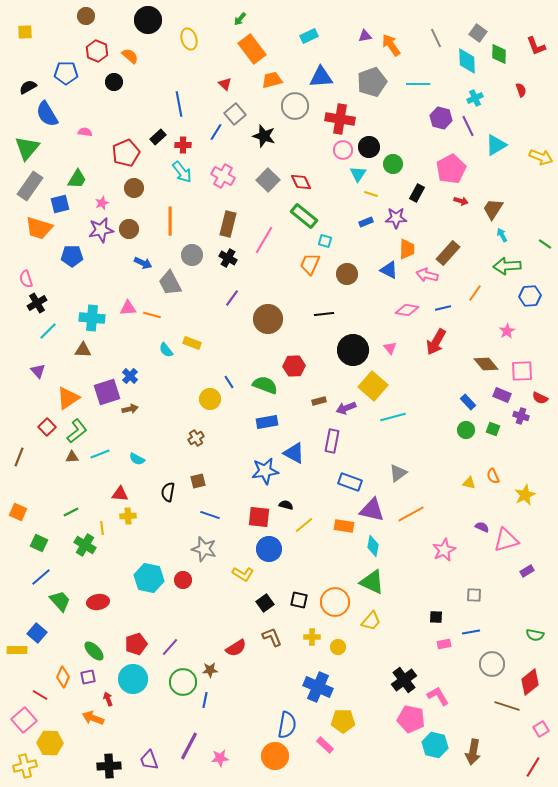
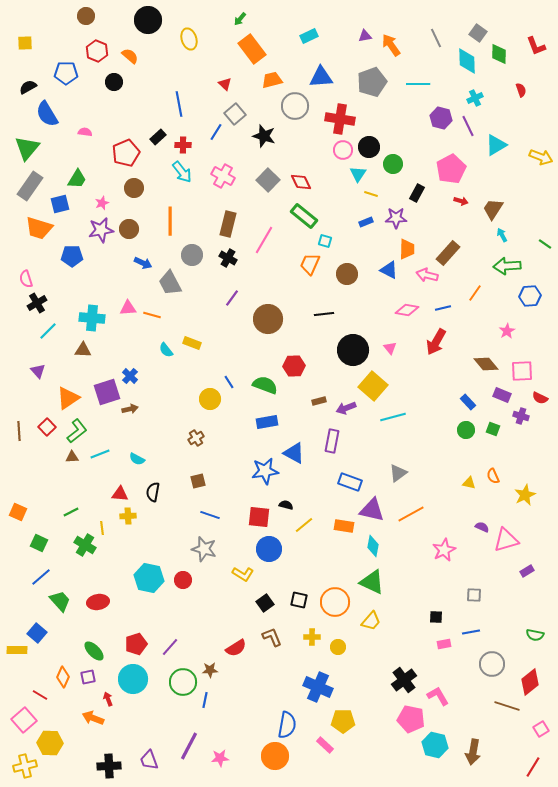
yellow square at (25, 32): moved 11 px down
brown line at (19, 457): moved 26 px up; rotated 24 degrees counterclockwise
black semicircle at (168, 492): moved 15 px left
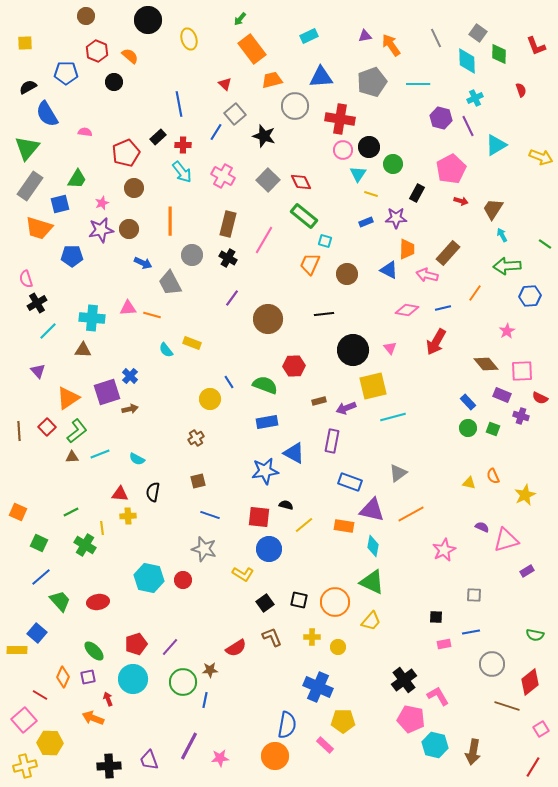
yellow square at (373, 386): rotated 36 degrees clockwise
green circle at (466, 430): moved 2 px right, 2 px up
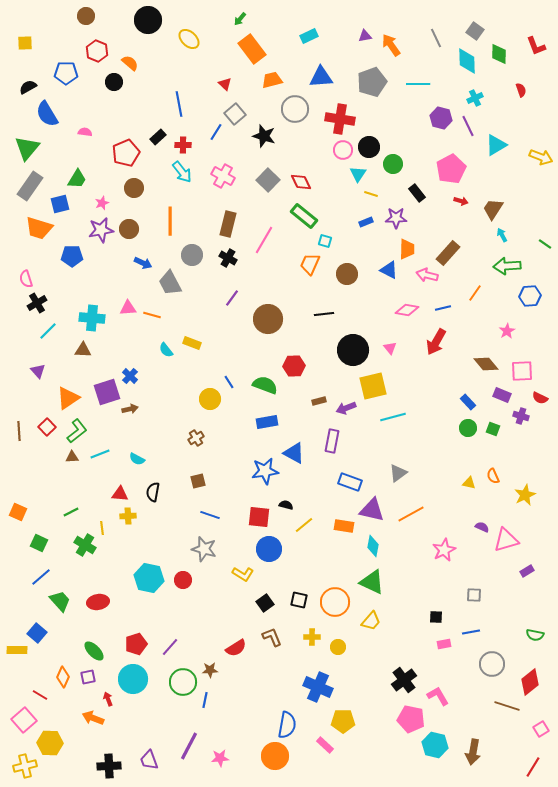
gray square at (478, 33): moved 3 px left, 2 px up
yellow ellipse at (189, 39): rotated 30 degrees counterclockwise
orange semicircle at (130, 56): moved 7 px down
gray circle at (295, 106): moved 3 px down
black rectangle at (417, 193): rotated 66 degrees counterclockwise
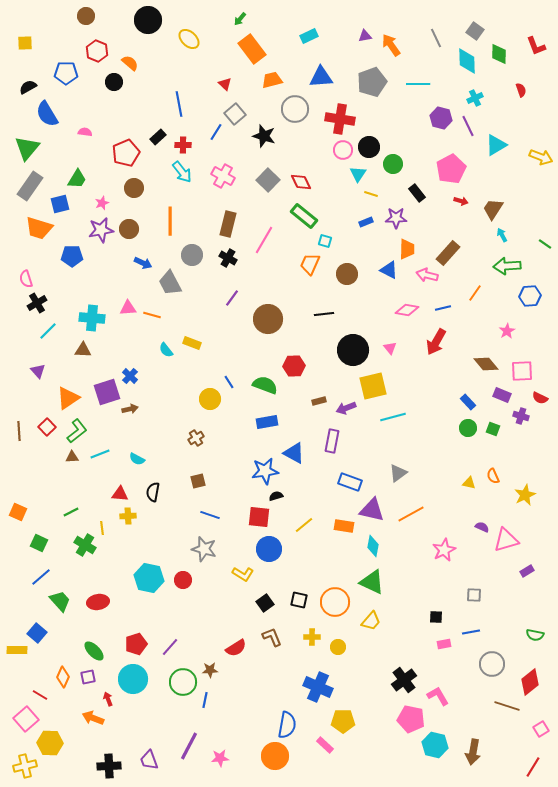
black semicircle at (286, 505): moved 10 px left, 9 px up; rotated 32 degrees counterclockwise
pink square at (24, 720): moved 2 px right, 1 px up
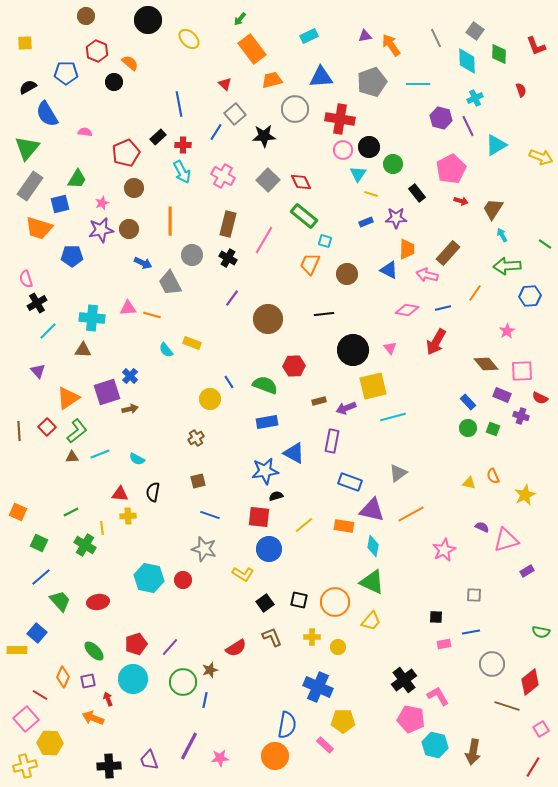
black star at (264, 136): rotated 20 degrees counterclockwise
cyan arrow at (182, 172): rotated 10 degrees clockwise
green semicircle at (535, 635): moved 6 px right, 3 px up
brown star at (210, 670): rotated 14 degrees counterclockwise
purple square at (88, 677): moved 4 px down
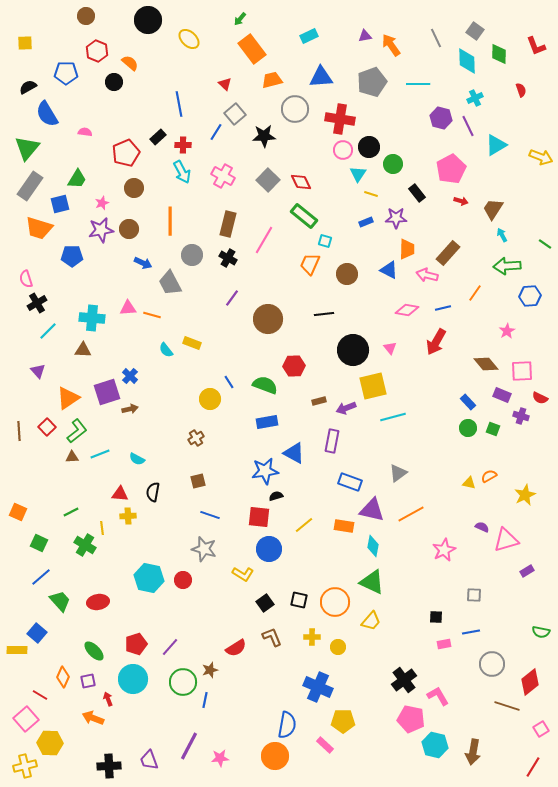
orange semicircle at (493, 476): moved 4 px left; rotated 84 degrees clockwise
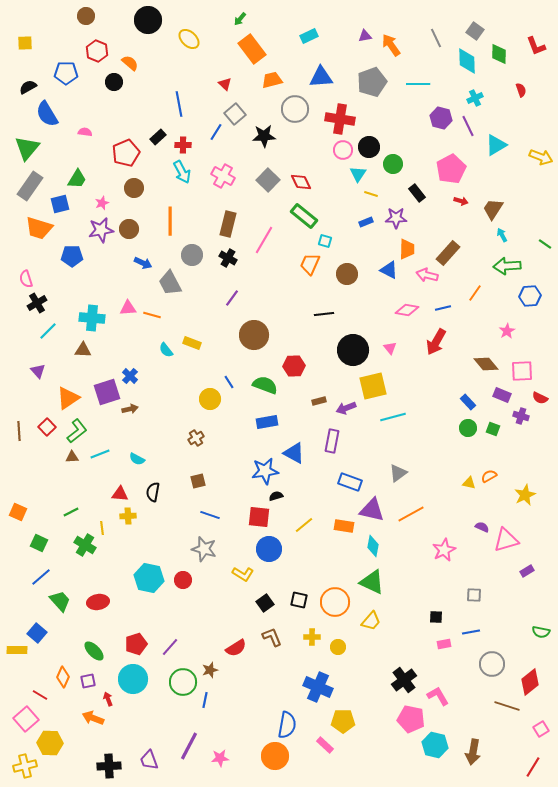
brown circle at (268, 319): moved 14 px left, 16 px down
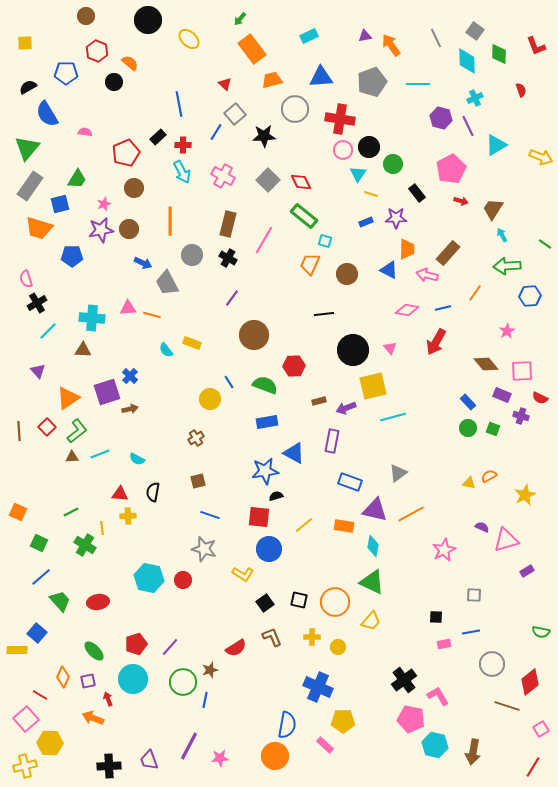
pink star at (102, 203): moved 2 px right, 1 px down
gray trapezoid at (170, 283): moved 3 px left
purple triangle at (372, 510): moved 3 px right
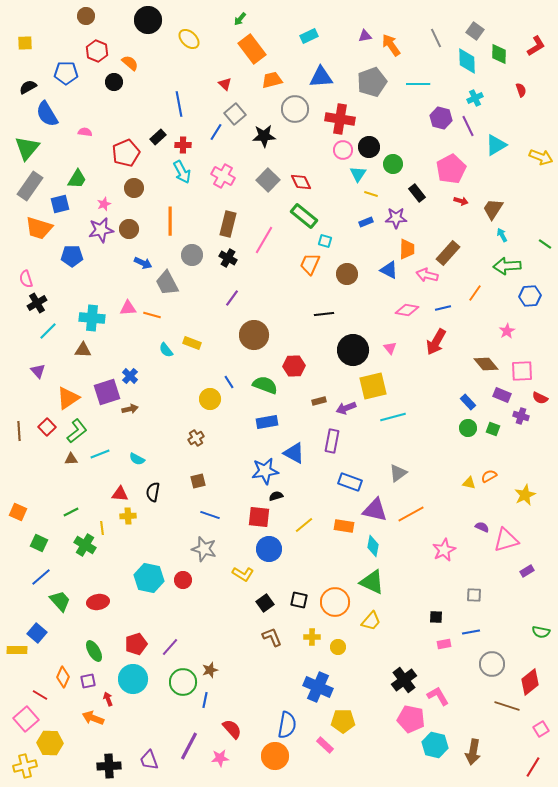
red L-shape at (536, 46): rotated 100 degrees counterclockwise
brown triangle at (72, 457): moved 1 px left, 2 px down
red semicircle at (236, 648): moved 4 px left, 81 px down; rotated 100 degrees counterclockwise
green ellipse at (94, 651): rotated 15 degrees clockwise
